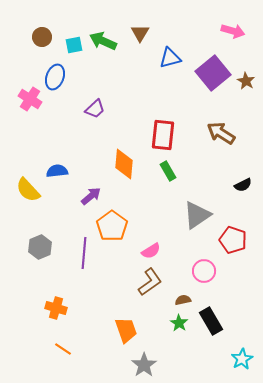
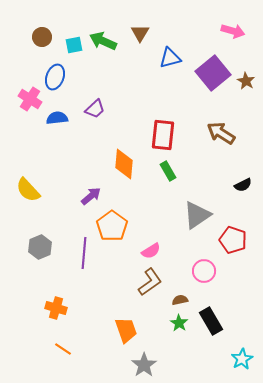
blue semicircle: moved 53 px up
brown semicircle: moved 3 px left
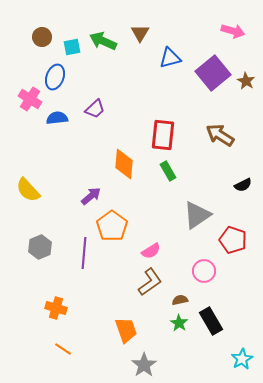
cyan square: moved 2 px left, 2 px down
brown arrow: moved 1 px left, 2 px down
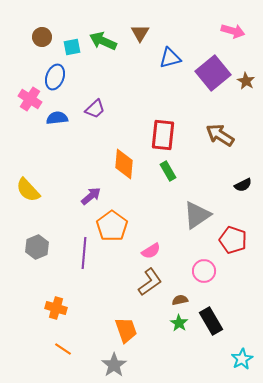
gray hexagon: moved 3 px left
gray star: moved 30 px left
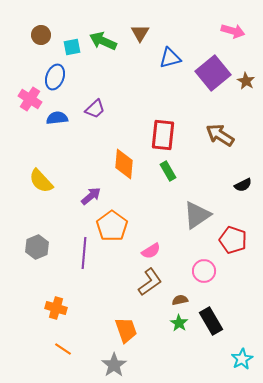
brown circle: moved 1 px left, 2 px up
yellow semicircle: moved 13 px right, 9 px up
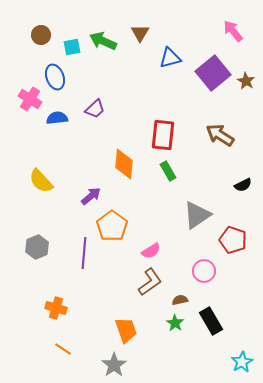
pink arrow: rotated 145 degrees counterclockwise
blue ellipse: rotated 40 degrees counterclockwise
green star: moved 4 px left
cyan star: moved 3 px down
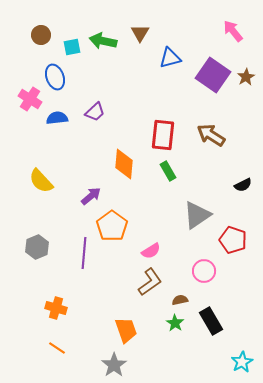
green arrow: rotated 12 degrees counterclockwise
purple square: moved 2 px down; rotated 16 degrees counterclockwise
brown star: moved 4 px up; rotated 12 degrees clockwise
purple trapezoid: moved 3 px down
brown arrow: moved 9 px left
orange line: moved 6 px left, 1 px up
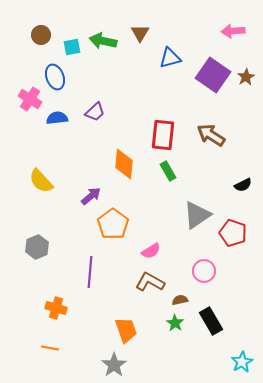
pink arrow: rotated 55 degrees counterclockwise
orange pentagon: moved 1 px right, 2 px up
red pentagon: moved 7 px up
purple line: moved 6 px right, 19 px down
brown L-shape: rotated 116 degrees counterclockwise
orange line: moved 7 px left; rotated 24 degrees counterclockwise
